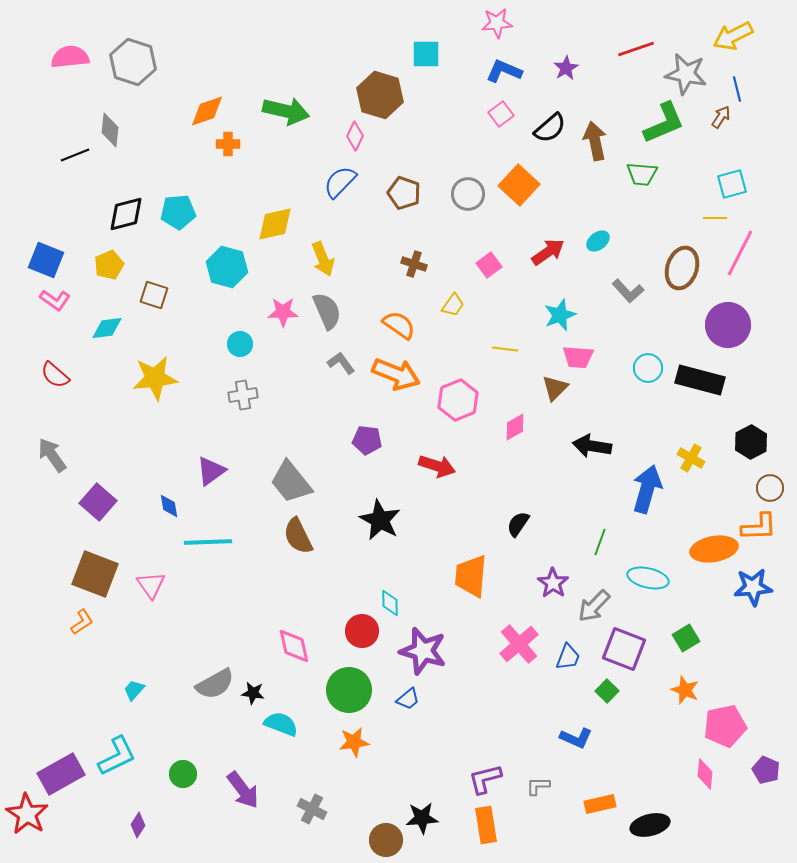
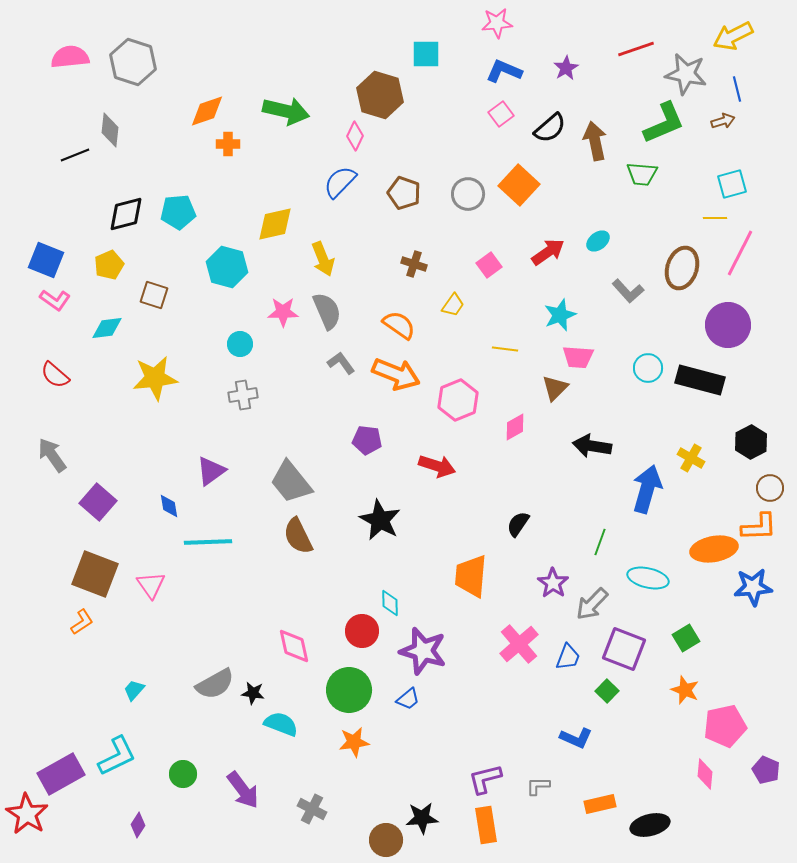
brown arrow at (721, 117): moved 2 px right, 4 px down; rotated 40 degrees clockwise
gray arrow at (594, 606): moved 2 px left, 2 px up
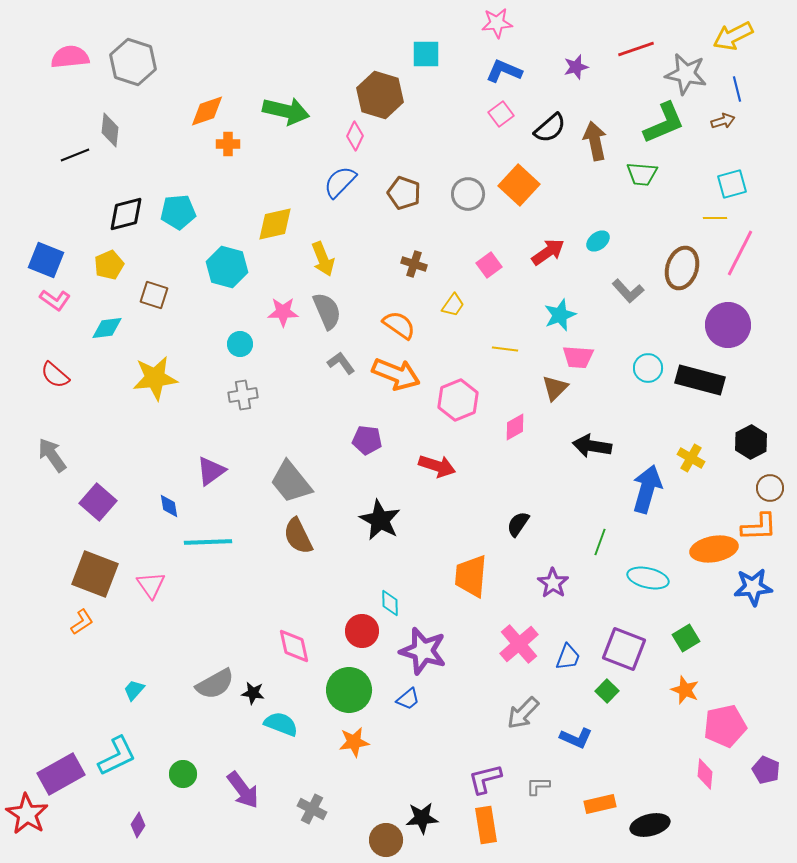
purple star at (566, 68): moved 10 px right, 1 px up; rotated 15 degrees clockwise
gray arrow at (592, 604): moved 69 px left, 109 px down
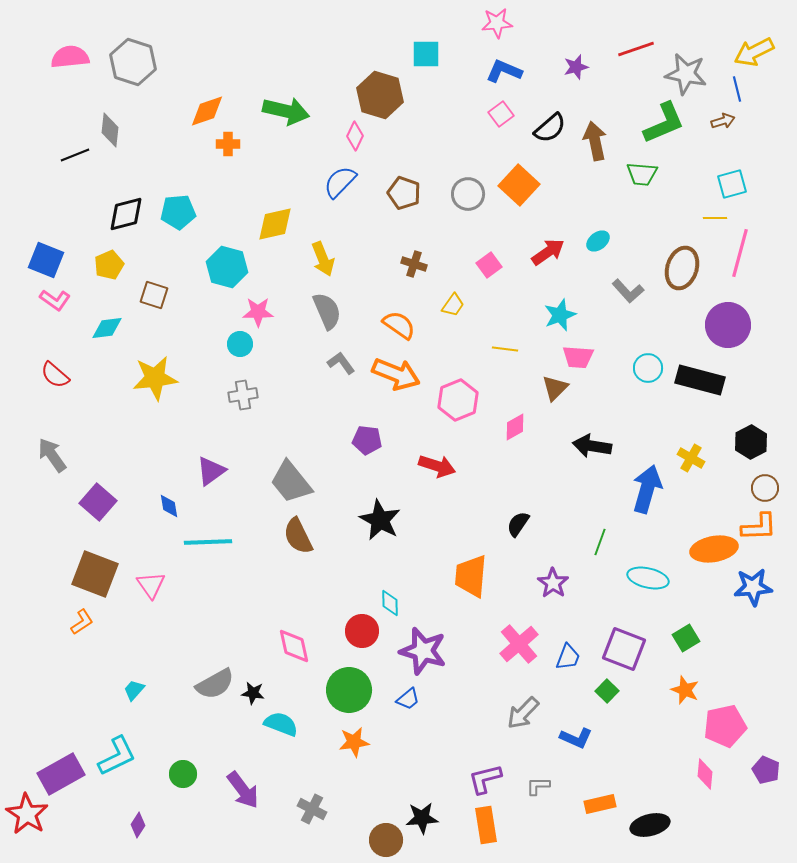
yellow arrow at (733, 36): moved 21 px right, 16 px down
pink line at (740, 253): rotated 12 degrees counterclockwise
pink star at (283, 312): moved 25 px left
brown circle at (770, 488): moved 5 px left
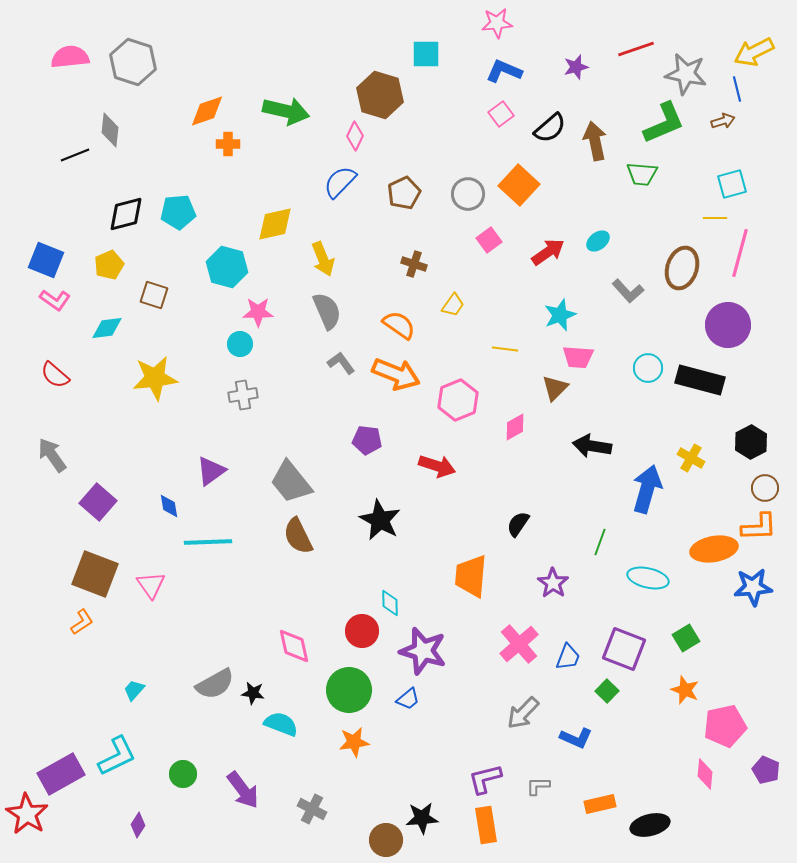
brown pentagon at (404, 193): rotated 28 degrees clockwise
pink square at (489, 265): moved 25 px up
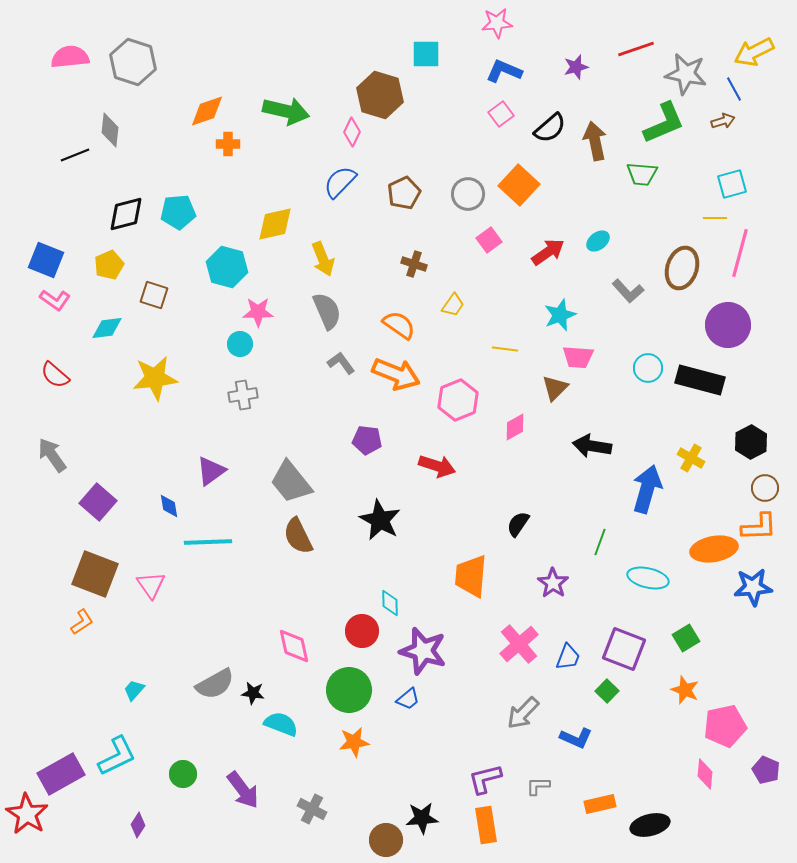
blue line at (737, 89): moved 3 px left; rotated 15 degrees counterclockwise
pink diamond at (355, 136): moved 3 px left, 4 px up
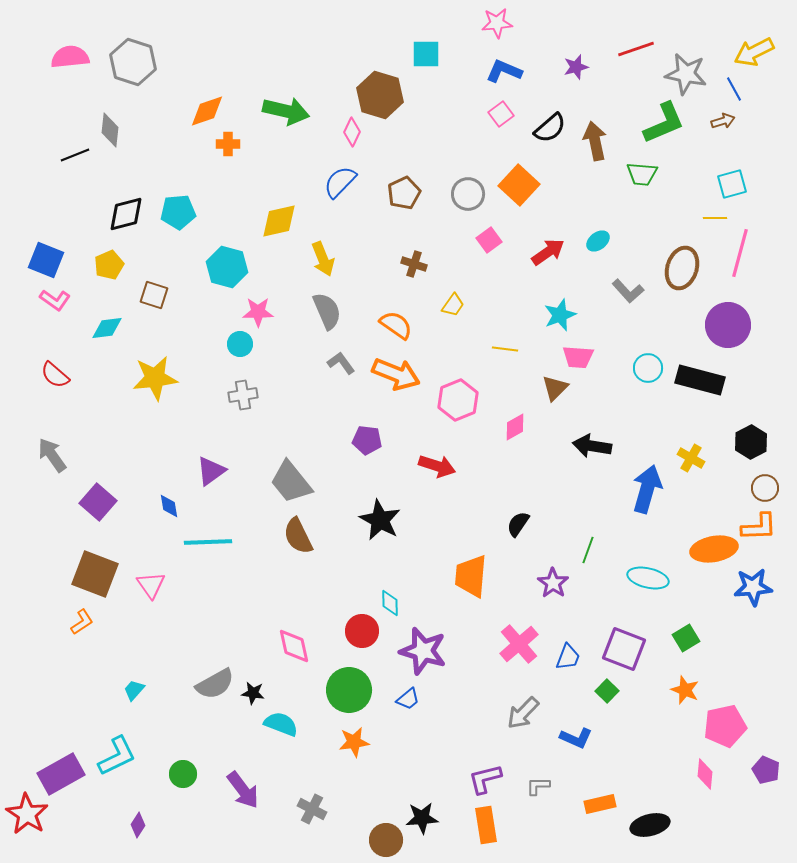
yellow diamond at (275, 224): moved 4 px right, 3 px up
orange semicircle at (399, 325): moved 3 px left
green line at (600, 542): moved 12 px left, 8 px down
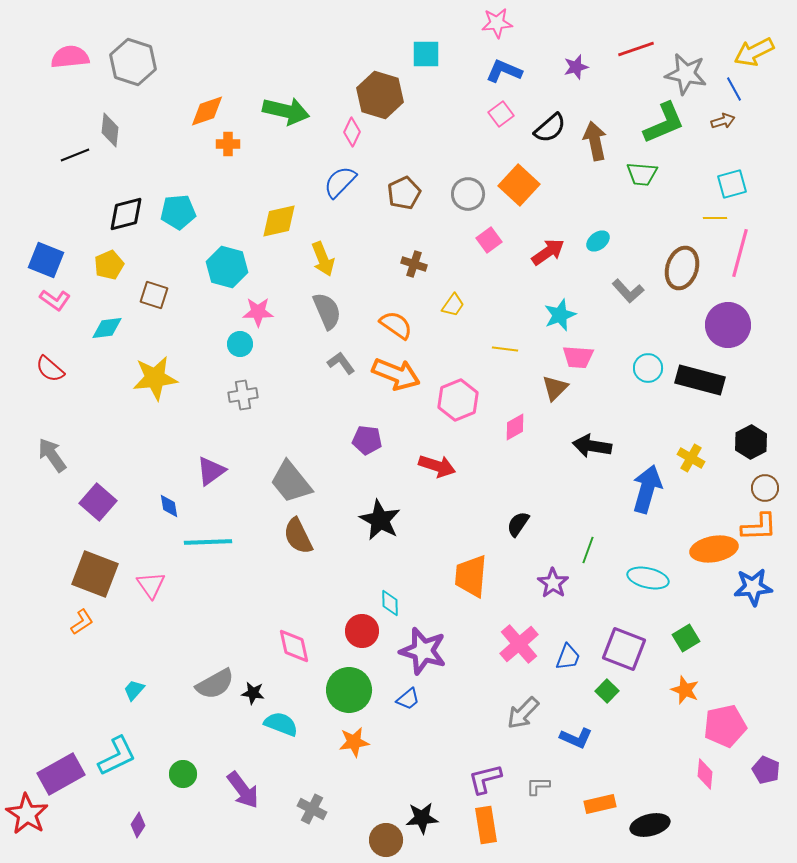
red semicircle at (55, 375): moved 5 px left, 6 px up
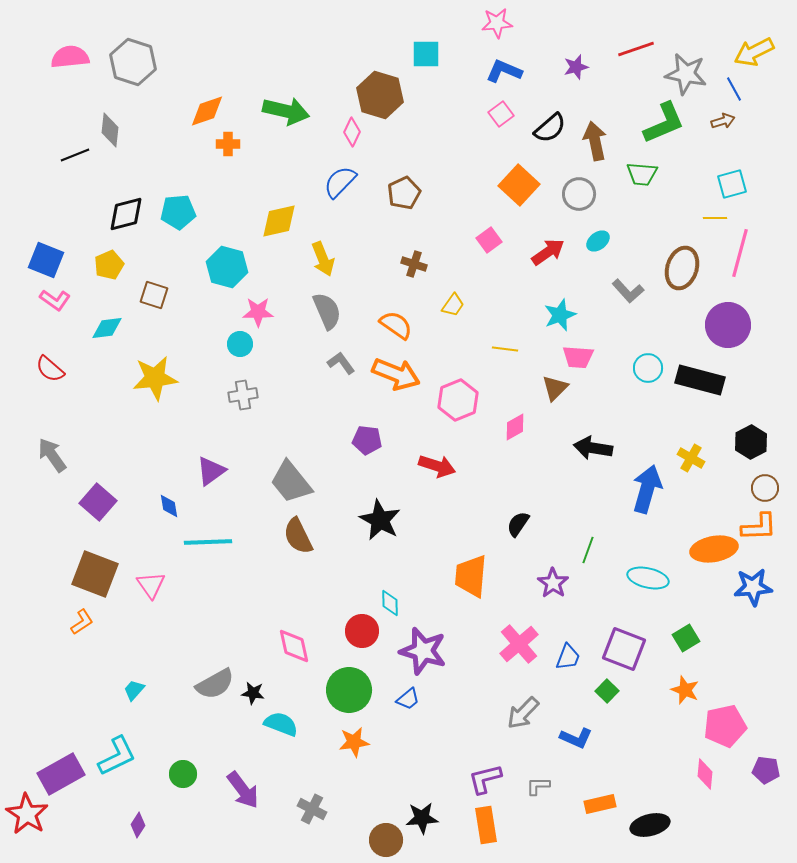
gray circle at (468, 194): moved 111 px right
black arrow at (592, 446): moved 1 px right, 2 px down
purple pentagon at (766, 770): rotated 16 degrees counterclockwise
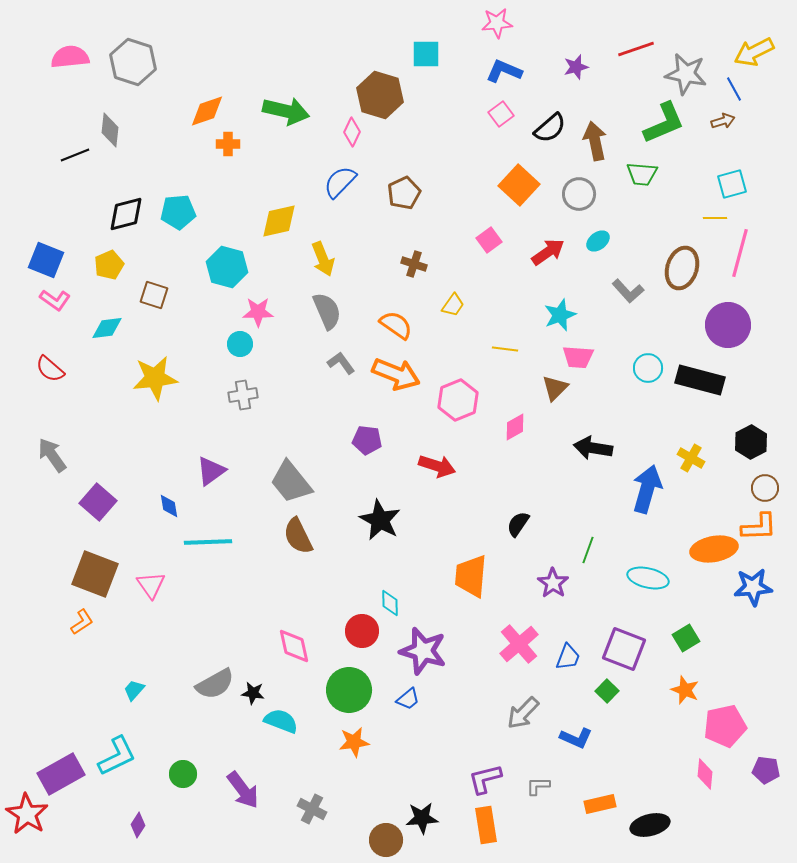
cyan semicircle at (281, 724): moved 3 px up
